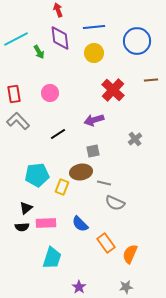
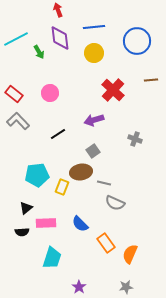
red rectangle: rotated 42 degrees counterclockwise
gray cross: rotated 32 degrees counterclockwise
gray square: rotated 24 degrees counterclockwise
black semicircle: moved 5 px down
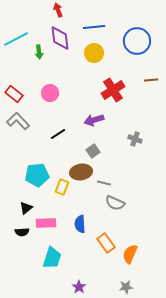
green arrow: rotated 24 degrees clockwise
red cross: rotated 15 degrees clockwise
blue semicircle: rotated 42 degrees clockwise
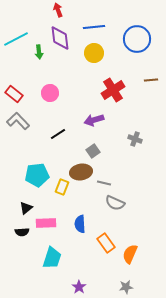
blue circle: moved 2 px up
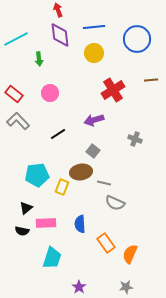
purple diamond: moved 3 px up
green arrow: moved 7 px down
gray square: rotated 16 degrees counterclockwise
black semicircle: moved 1 px up; rotated 16 degrees clockwise
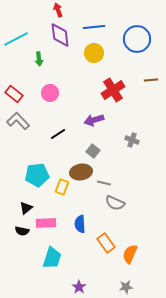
gray cross: moved 3 px left, 1 px down
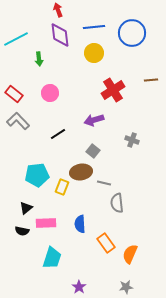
blue circle: moved 5 px left, 6 px up
gray semicircle: moved 2 px right; rotated 60 degrees clockwise
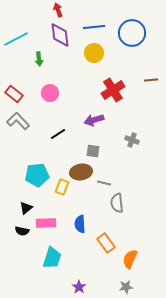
gray square: rotated 32 degrees counterclockwise
orange semicircle: moved 5 px down
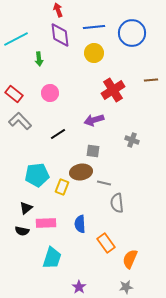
gray L-shape: moved 2 px right
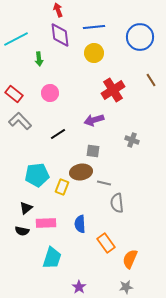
blue circle: moved 8 px right, 4 px down
brown line: rotated 64 degrees clockwise
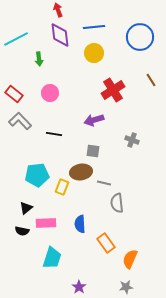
black line: moved 4 px left; rotated 42 degrees clockwise
